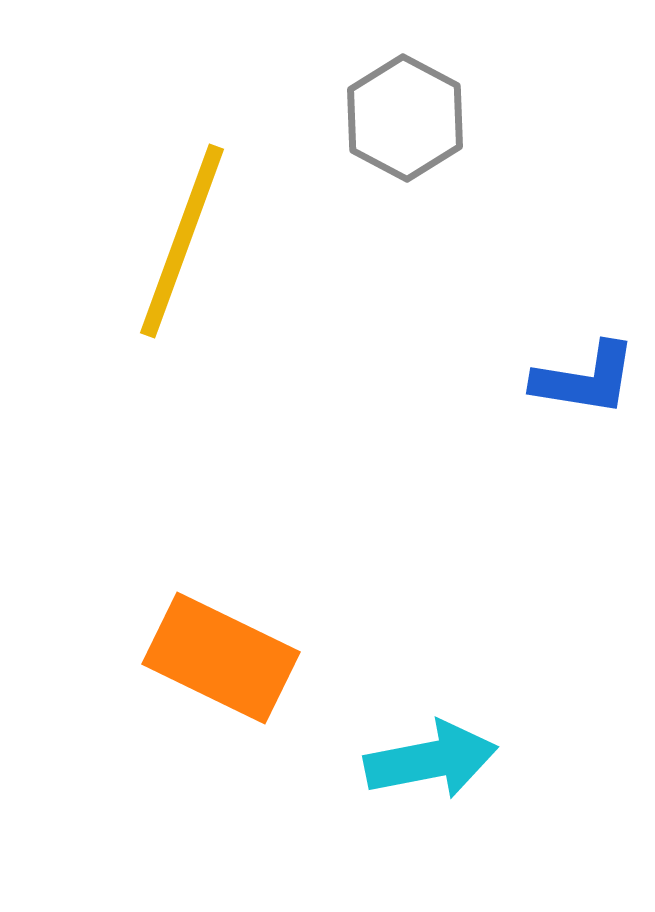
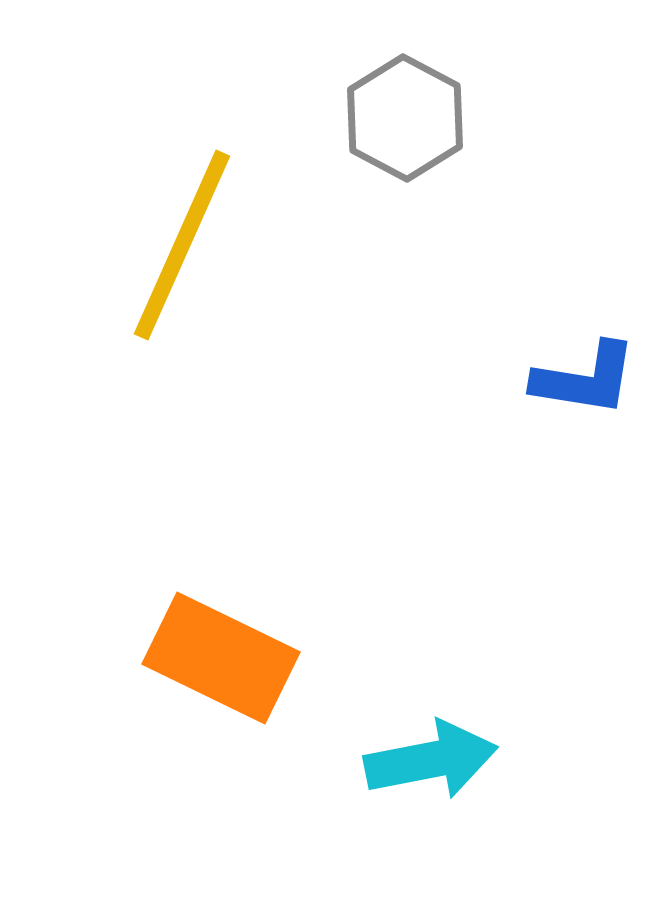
yellow line: moved 4 px down; rotated 4 degrees clockwise
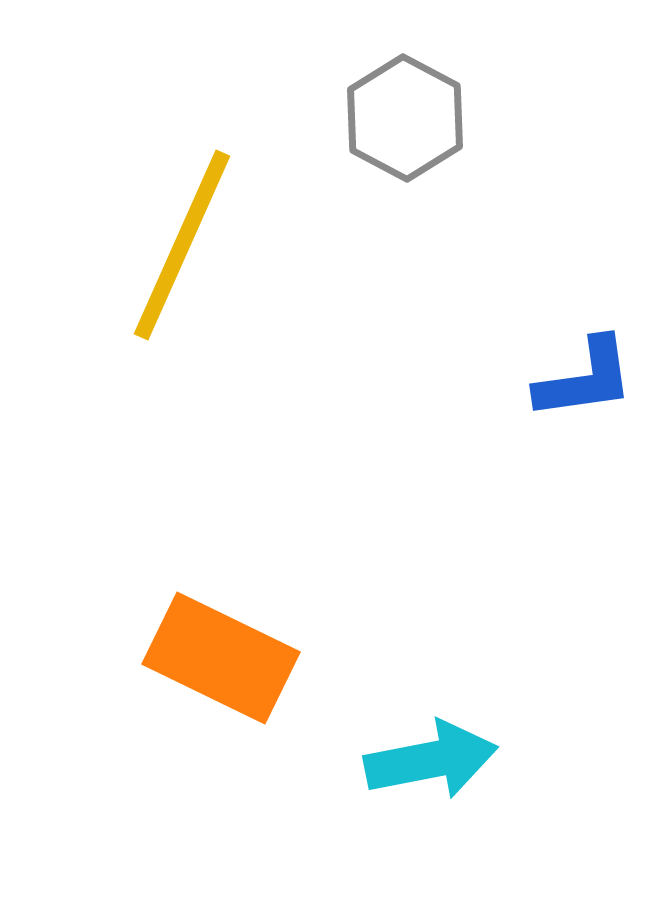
blue L-shape: rotated 17 degrees counterclockwise
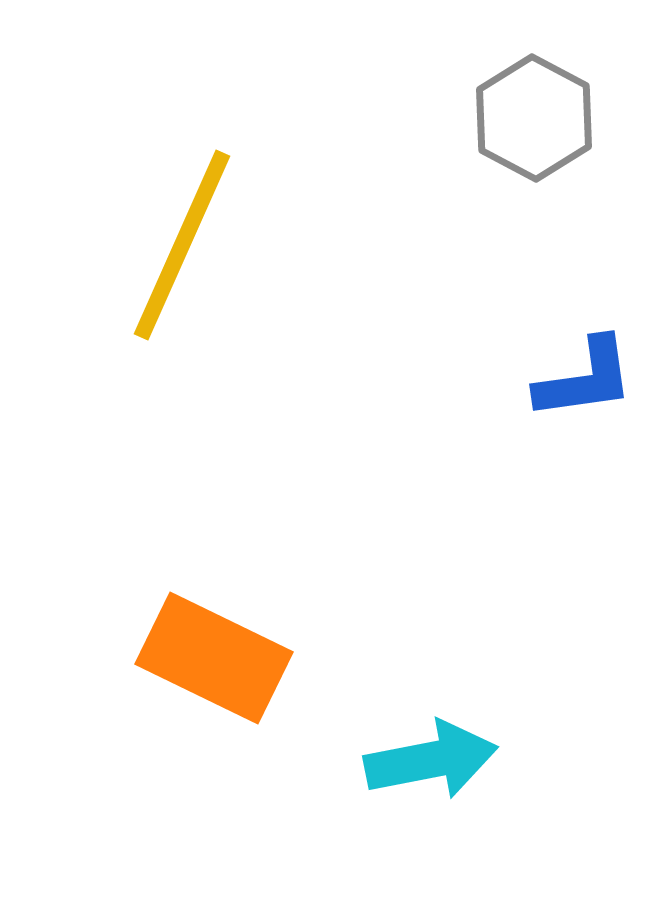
gray hexagon: moved 129 px right
orange rectangle: moved 7 px left
